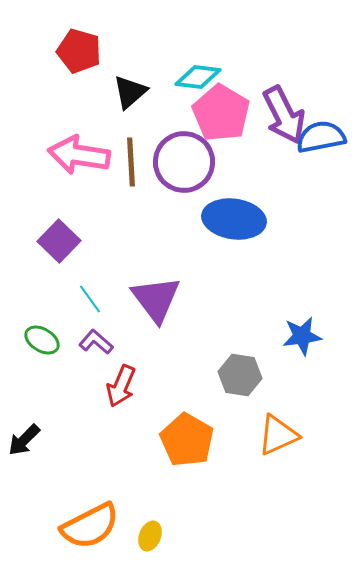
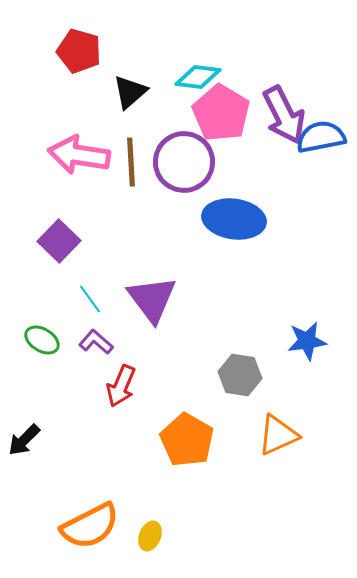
purple triangle: moved 4 px left
blue star: moved 5 px right, 5 px down
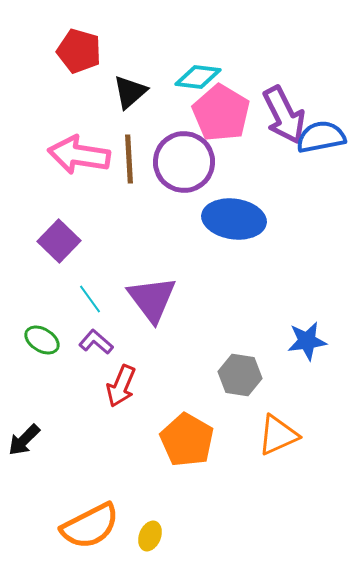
brown line: moved 2 px left, 3 px up
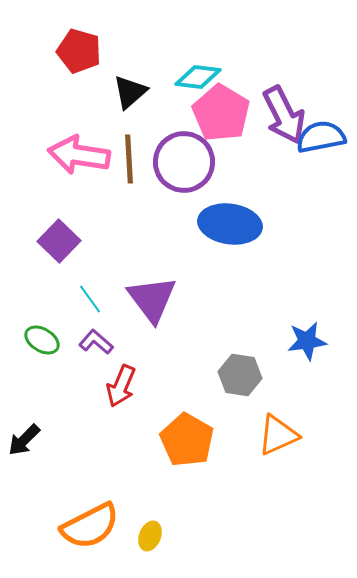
blue ellipse: moved 4 px left, 5 px down
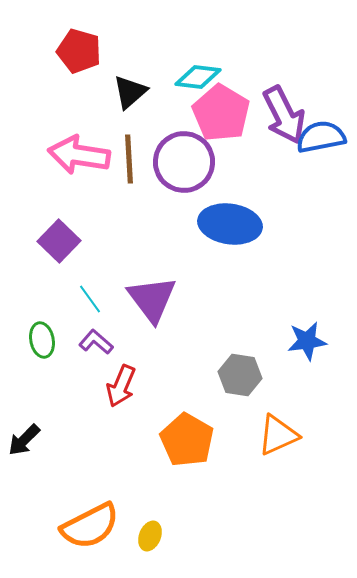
green ellipse: rotated 48 degrees clockwise
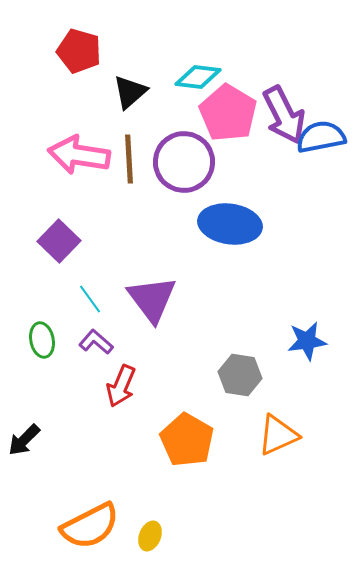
pink pentagon: moved 7 px right
